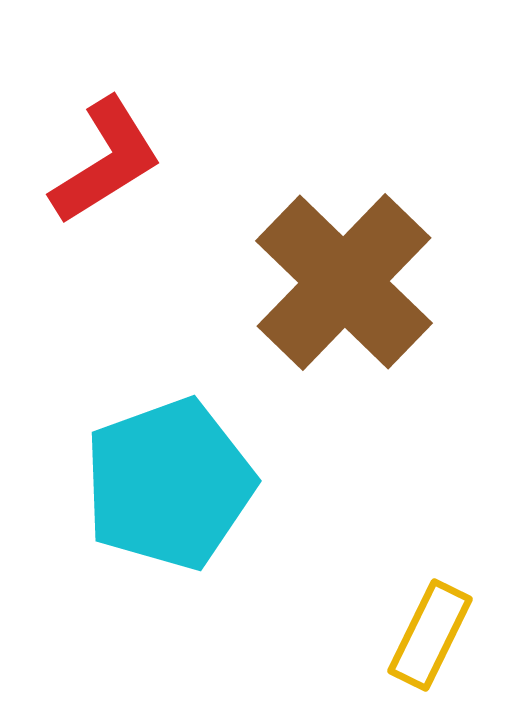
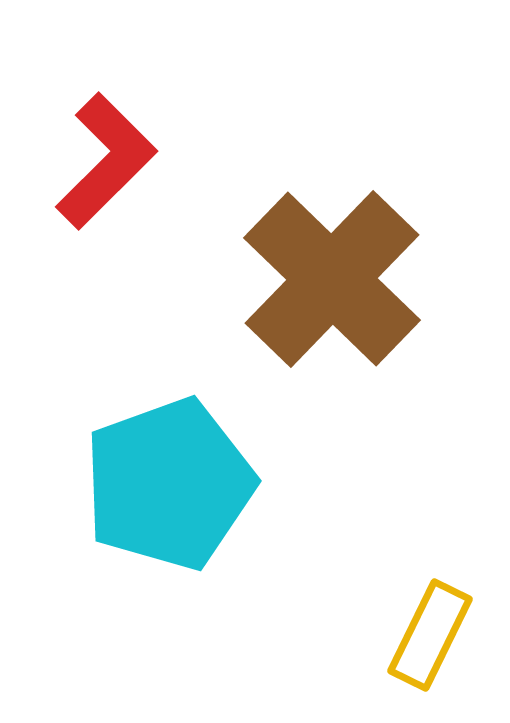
red L-shape: rotated 13 degrees counterclockwise
brown cross: moved 12 px left, 3 px up
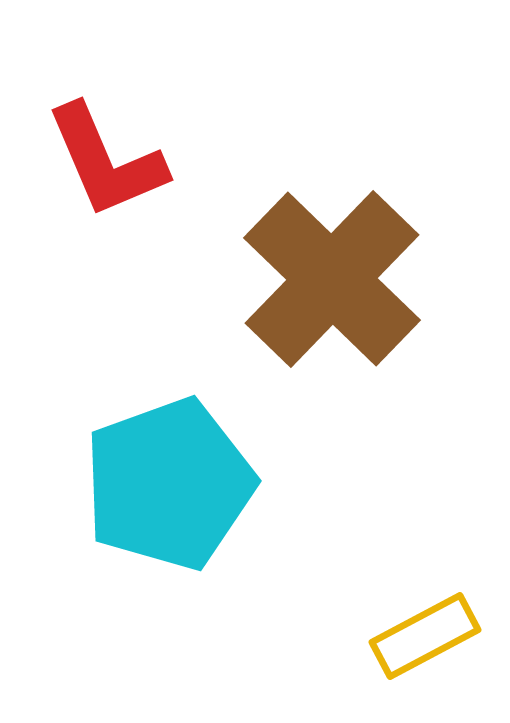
red L-shape: rotated 112 degrees clockwise
yellow rectangle: moved 5 px left, 1 px down; rotated 36 degrees clockwise
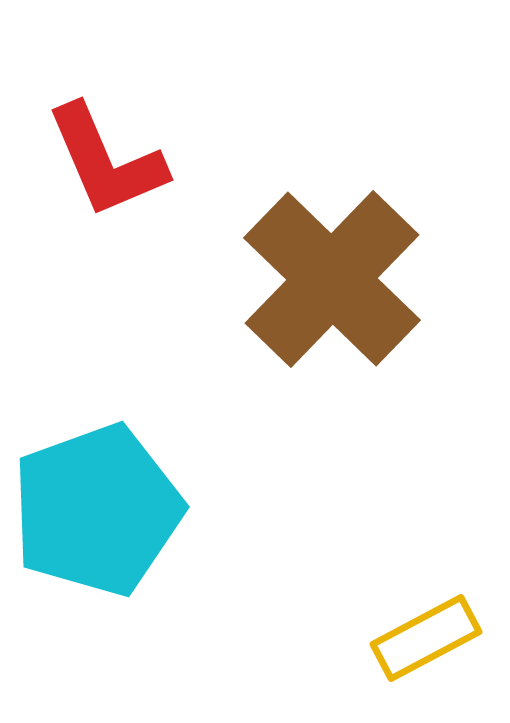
cyan pentagon: moved 72 px left, 26 px down
yellow rectangle: moved 1 px right, 2 px down
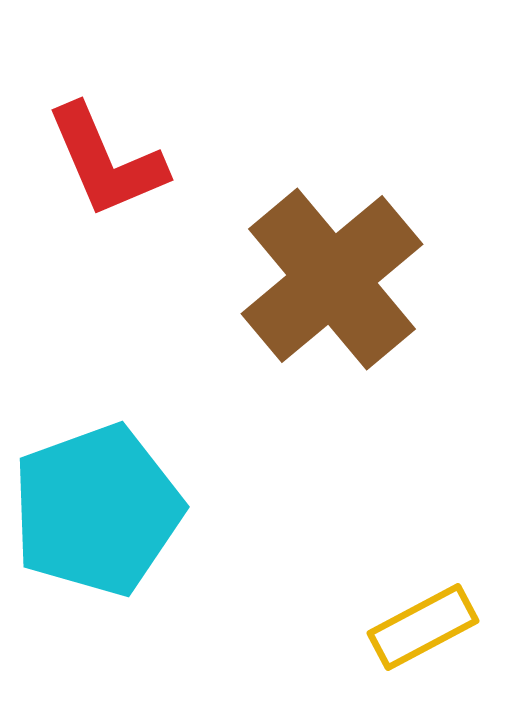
brown cross: rotated 6 degrees clockwise
yellow rectangle: moved 3 px left, 11 px up
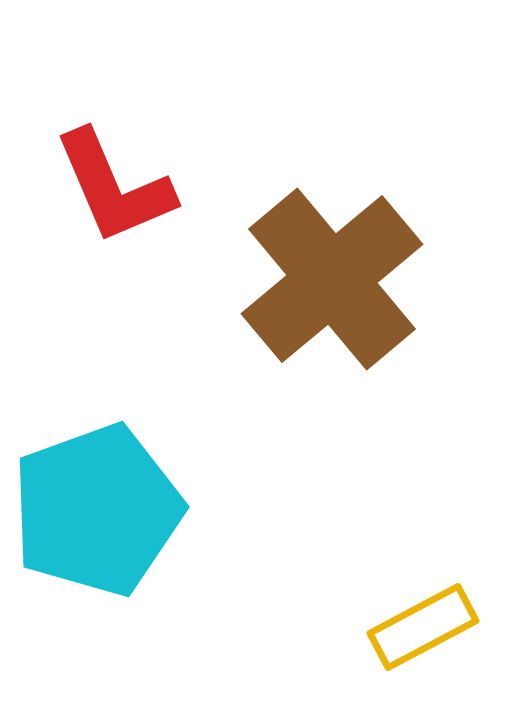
red L-shape: moved 8 px right, 26 px down
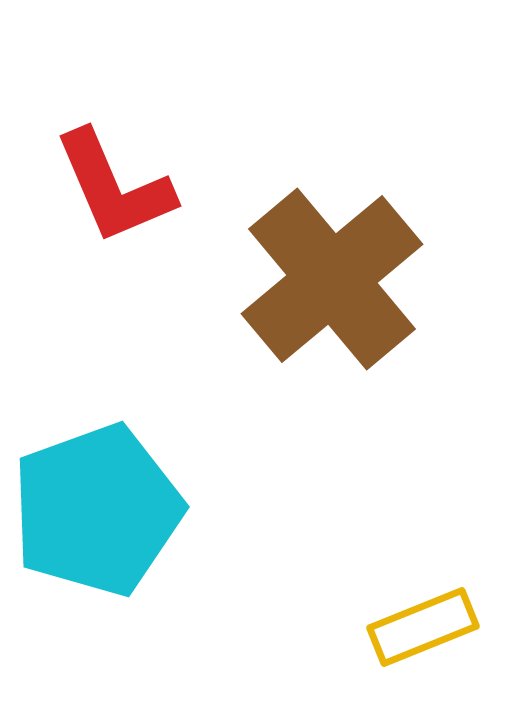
yellow rectangle: rotated 6 degrees clockwise
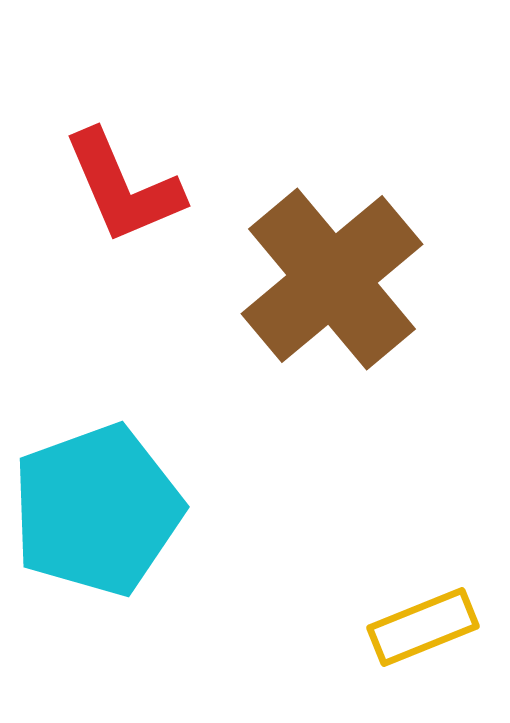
red L-shape: moved 9 px right
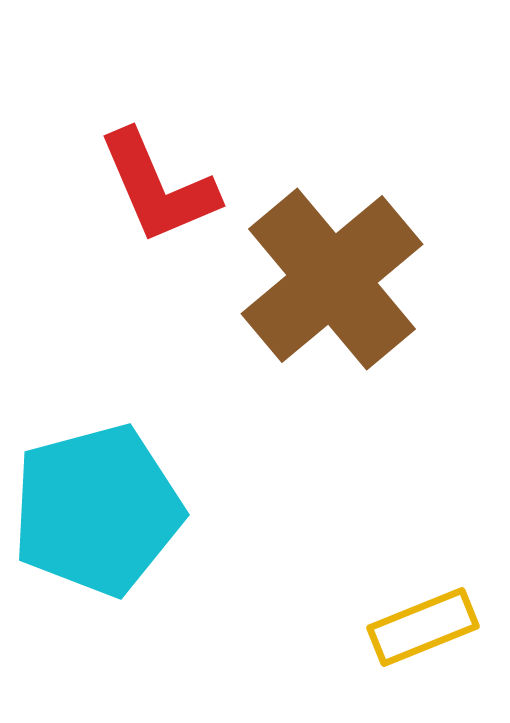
red L-shape: moved 35 px right
cyan pentagon: rotated 5 degrees clockwise
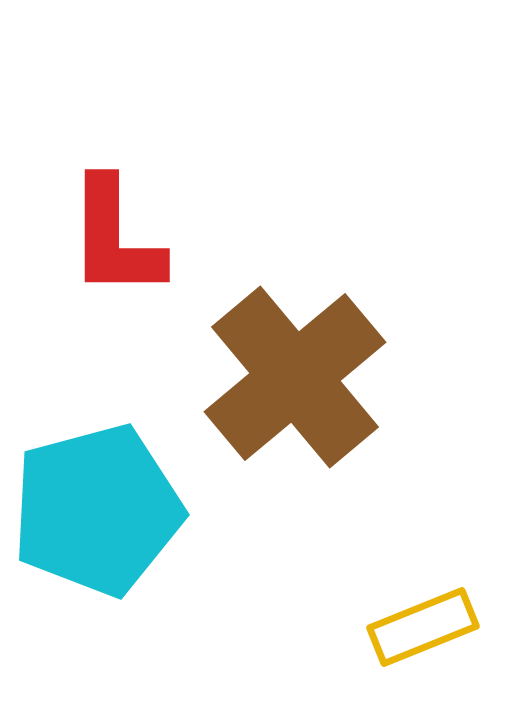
red L-shape: moved 43 px left, 51 px down; rotated 23 degrees clockwise
brown cross: moved 37 px left, 98 px down
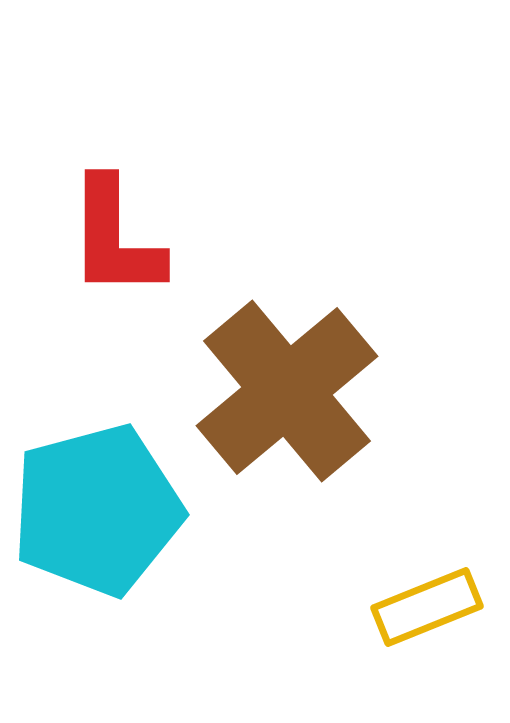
brown cross: moved 8 px left, 14 px down
yellow rectangle: moved 4 px right, 20 px up
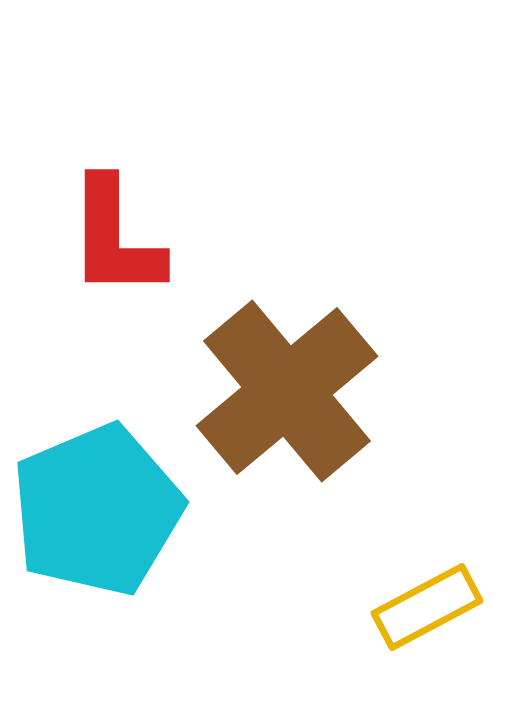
cyan pentagon: rotated 8 degrees counterclockwise
yellow rectangle: rotated 6 degrees counterclockwise
